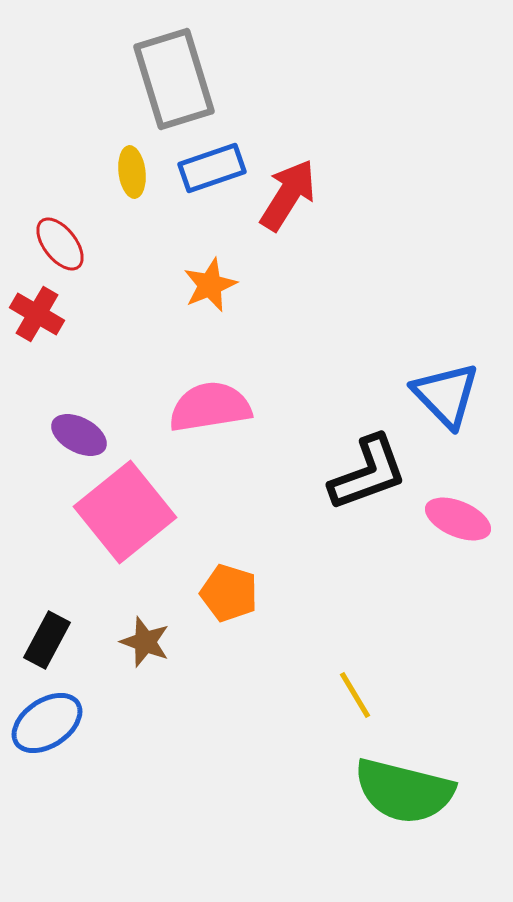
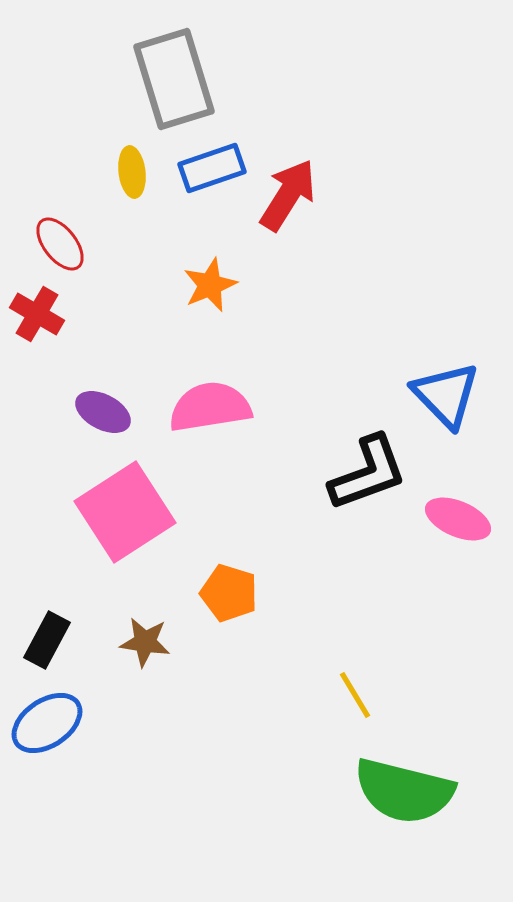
purple ellipse: moved 24 px right, 23 px up
pink square: rotated 6 degrees clockwise
brown star: rotated 12 degrees counterclockwise
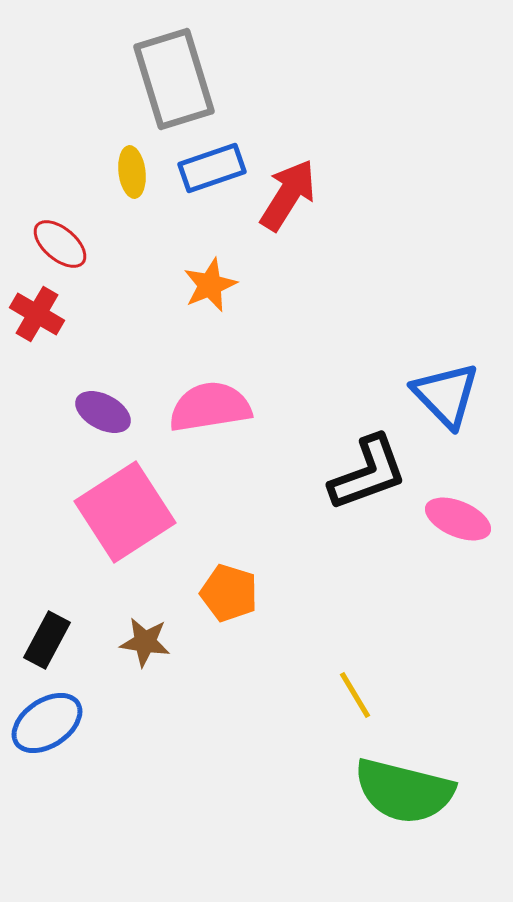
red ellipse: rotated 12 degrees counterclockwise
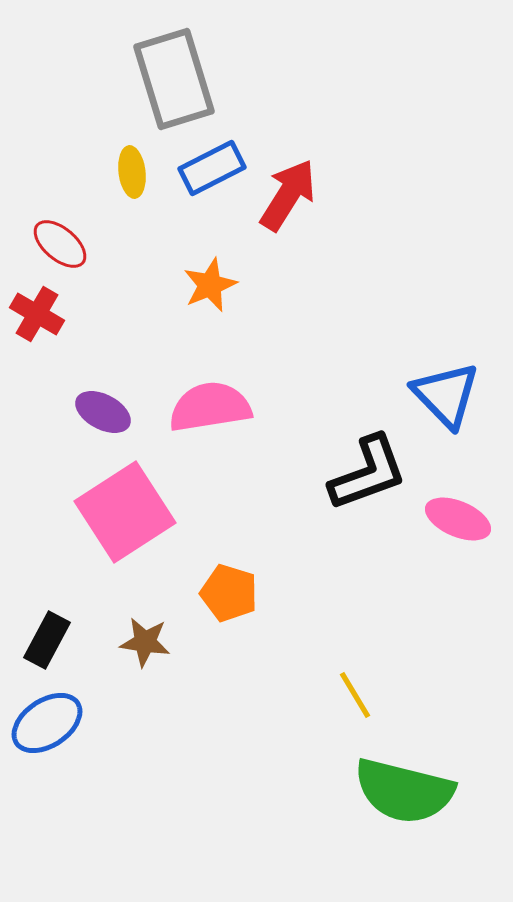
blue rectangle: rotated 8 degrees counterclockwise
